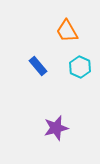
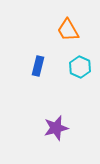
orange trapezoid: moved 1 px right, 1 px up
blue rectangle: rotated 54 degrees clockwise
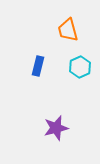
orange trapezoid: rotated 15 degrees clockwise
cyan hexagon: rotated 10 degrees clockwise
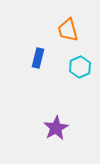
blue rectangle: moved 8 px up
purple star: rotated 15 degrees counterclockwise
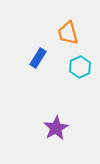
orange trapezoid: moved 3 px down
blue rectangle: rotated 18 degrees clockwise
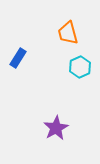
blue rectangle: moved 20 px left
